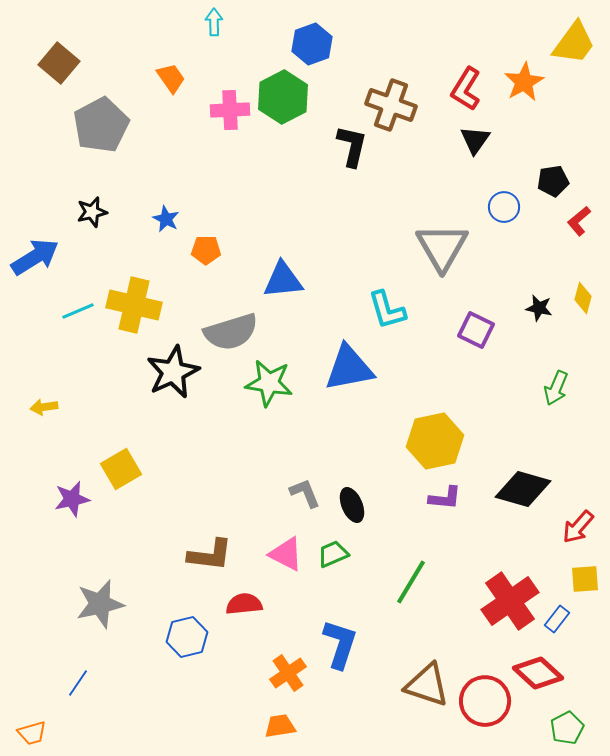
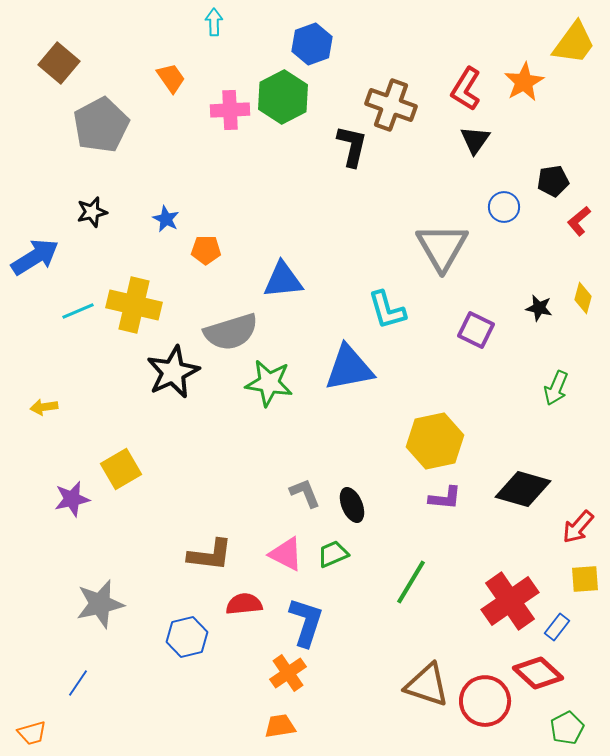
blue rectangle at (557, 619): moved 8 px down
blue L-shape at (340, 644): moved 34 px left, 22 px up
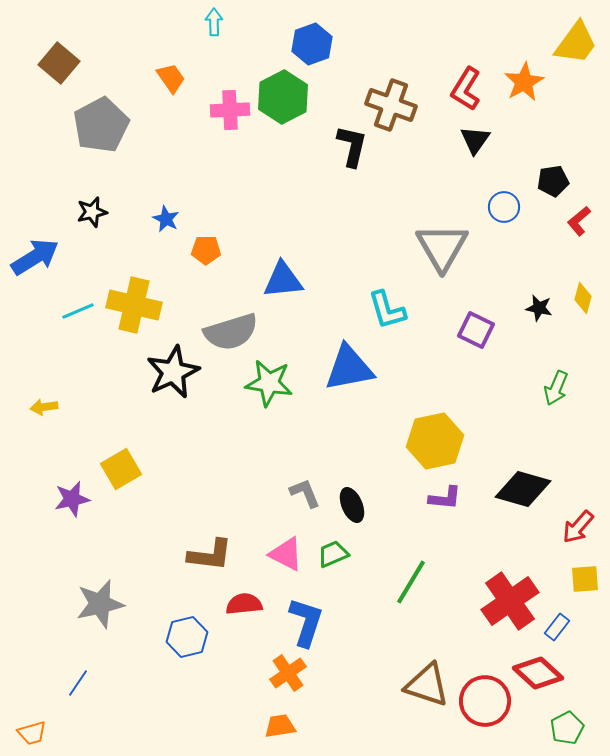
yellow trapezoid at (574, 43): moved 2 px right
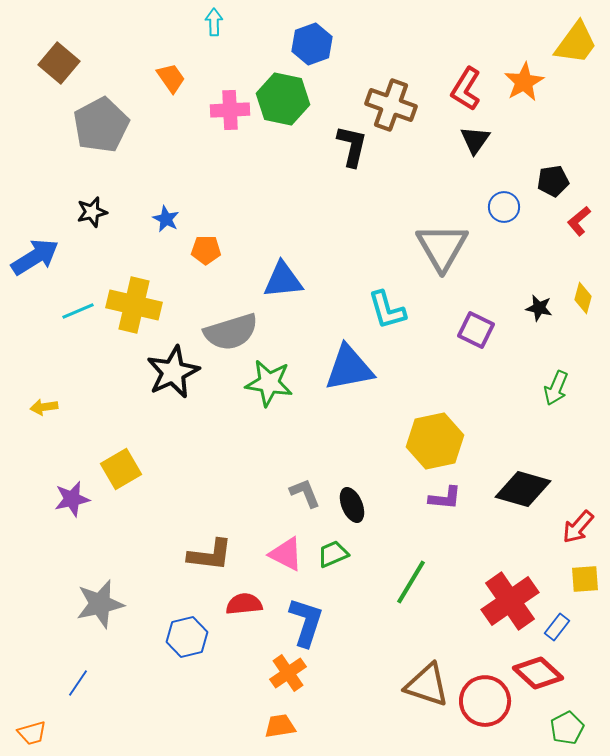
green hexagon at (283, 97): moved 2 px down; rotated 21 degrees counterclockwise
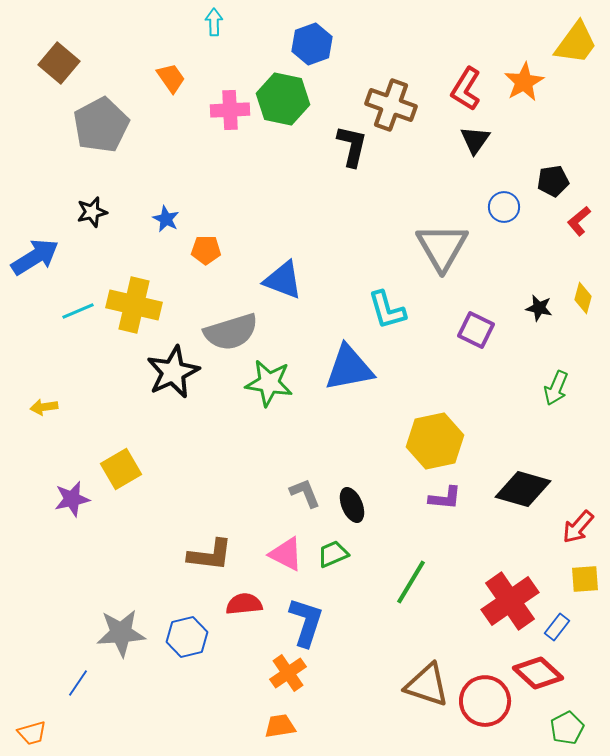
blue triangle at (283, 280): rotated 27 degrees clockwise
gray star at (100, 604): moved 21 px right, 29 px down; rotated 9 degrees clockwise
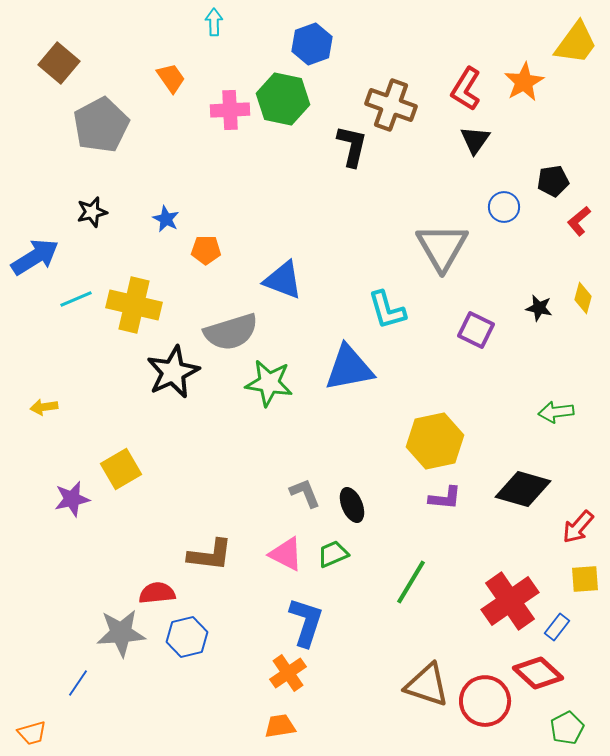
cyan line at (78, 311): moved 2 px left, 12 px up
green arrow at (556, 388): moved 24 px down; rotated 60 degrees clockwise
red semicircle at (244, 604): moved 87 px left, 11 px up
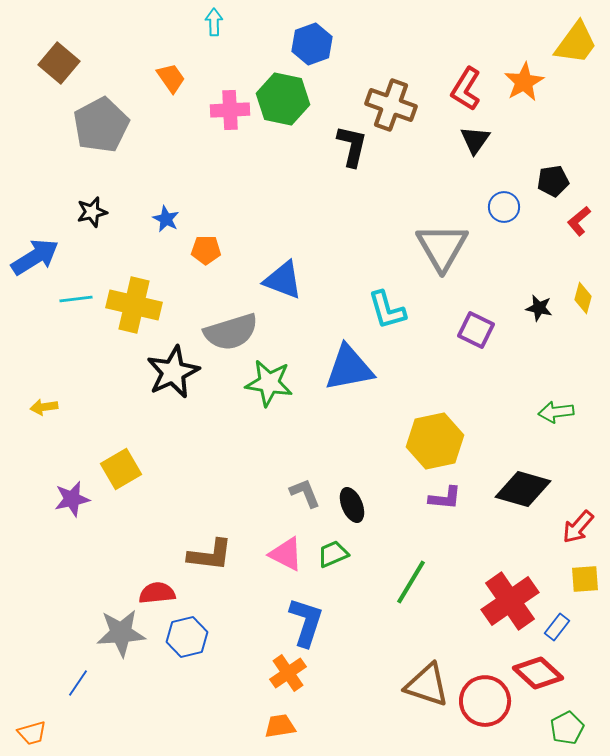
cyan line at (76, 299): rotated 16 degrees clockwise
